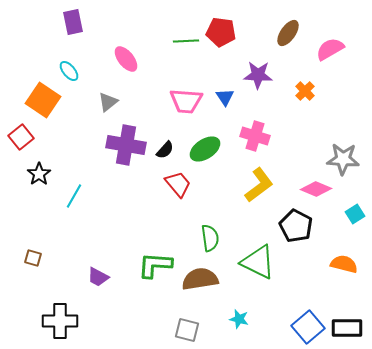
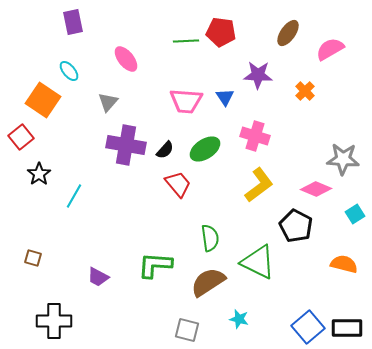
gray triangle: rotated 10 degrees counterclockwise
brown semicircle: moved 8 px right, 3 px down; rotated 24 degrees counterclockwise
black cross: moved 6 px left
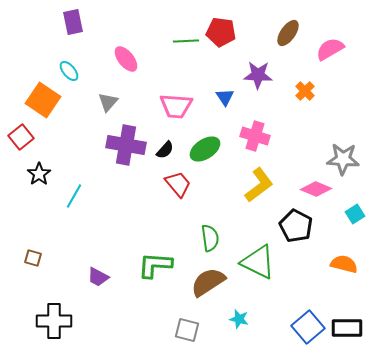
pink trapezoid: moved 10 px left, 5 px down
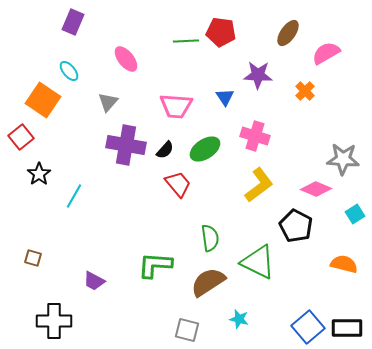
purple rectangle: rotated 35 degrees clockwise
pink semicircle: moved 4 px left, 4 px down
purple trapezoid: moved 4 px left, 4 px down
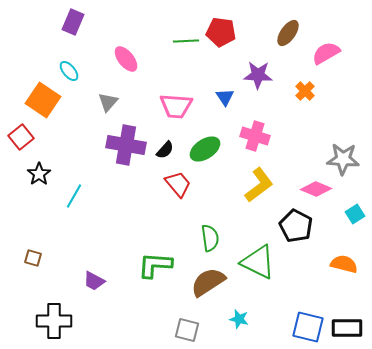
blue square: rotated 36 degrees counterclockwise
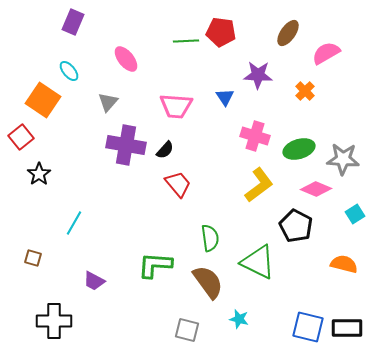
green ellipse: moved 94 px right; rotated 16 degrees clockwise
cyan line: moved 27 px down
brown semicircle: rotated 87 degrees clockwise
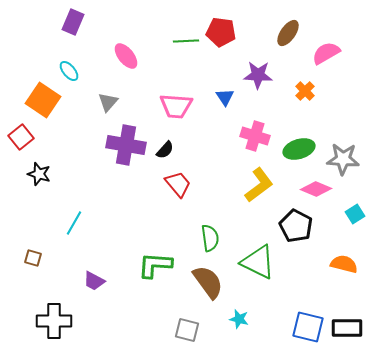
pink ellipse: moved 3 px up
black star: rotated 20 degrees counterclockwise
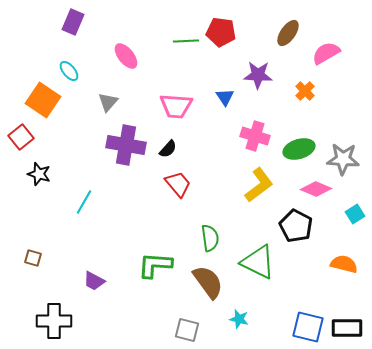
black semicircle: moved 3 px right, 1 px up
cyan line: moved 10 px right, 21 px up
